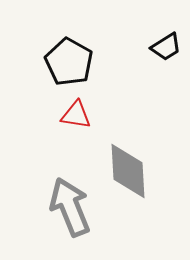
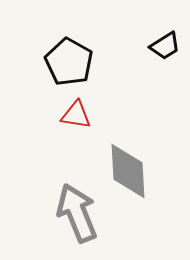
black trapezoid: moved 1 px left, 1 px up
gray arrow: moved 7 px right, 6 px down
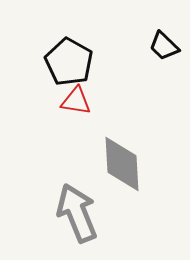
black trapezoid: moved 1 px left; rotated 76 degrees clockwise
red triangle: moved 14 px up
gray diamond: moved 6 px left, 7 px up
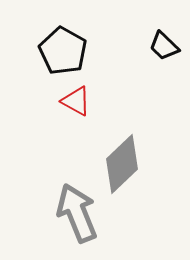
black pentagon: moved 6 px left, 11 px up
red triangle: rotated 20 degrees clockwise
gray diamond: rotated 50 degrees clockwise
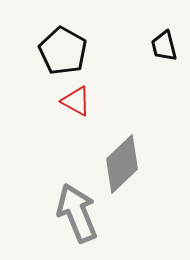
black trapezoid: rotated 32 degrees clockwise
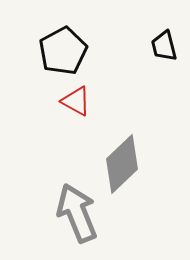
black pentagon: rotated 15 degrees clockwise
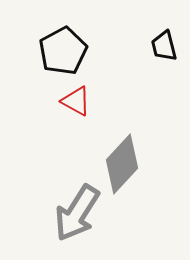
gray diamond: rotated 4 degrees counterclockwise
gray arrow: rotated 126 degrees counterclockwise
